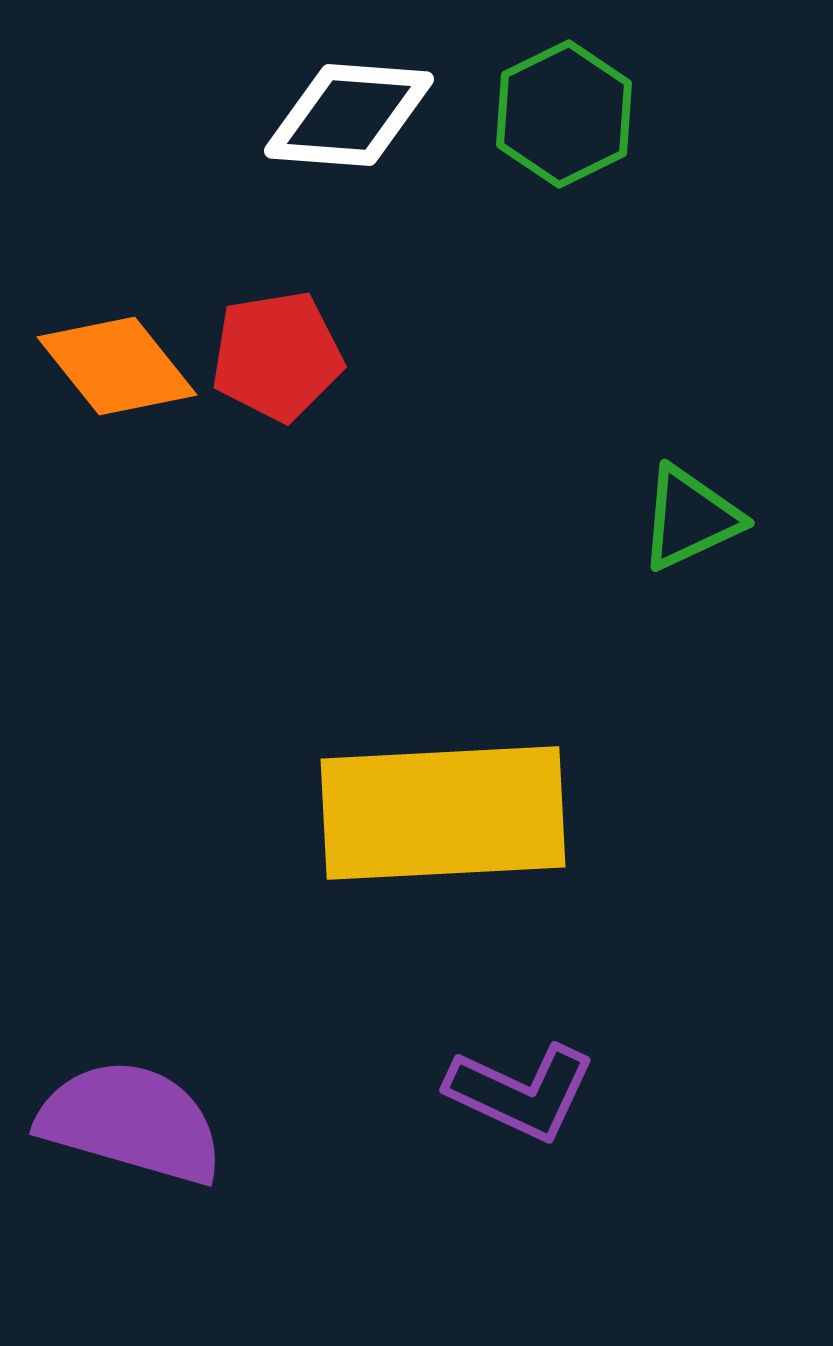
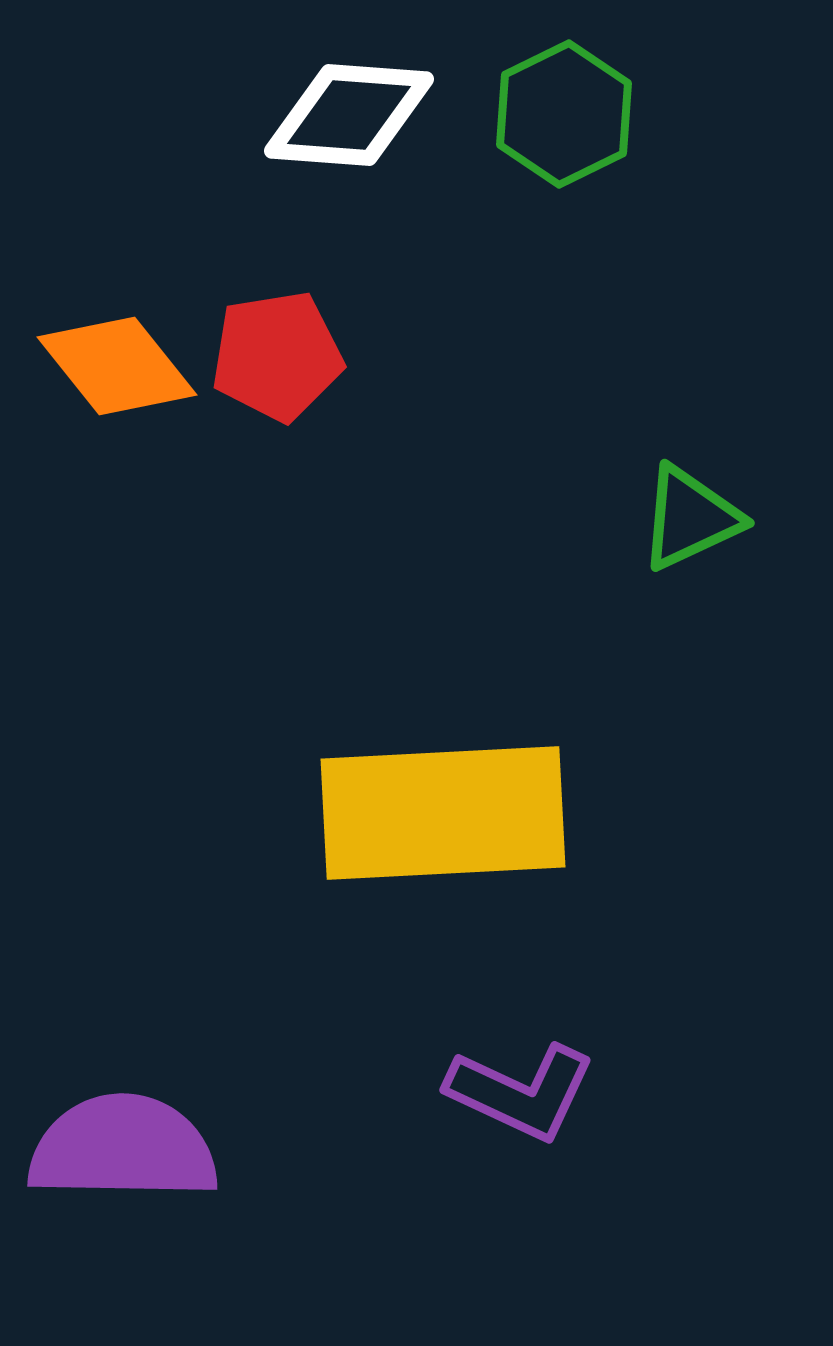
purple semicircle: moved 8 px left, 26 px down; rotated 15 degrees counterclockwise
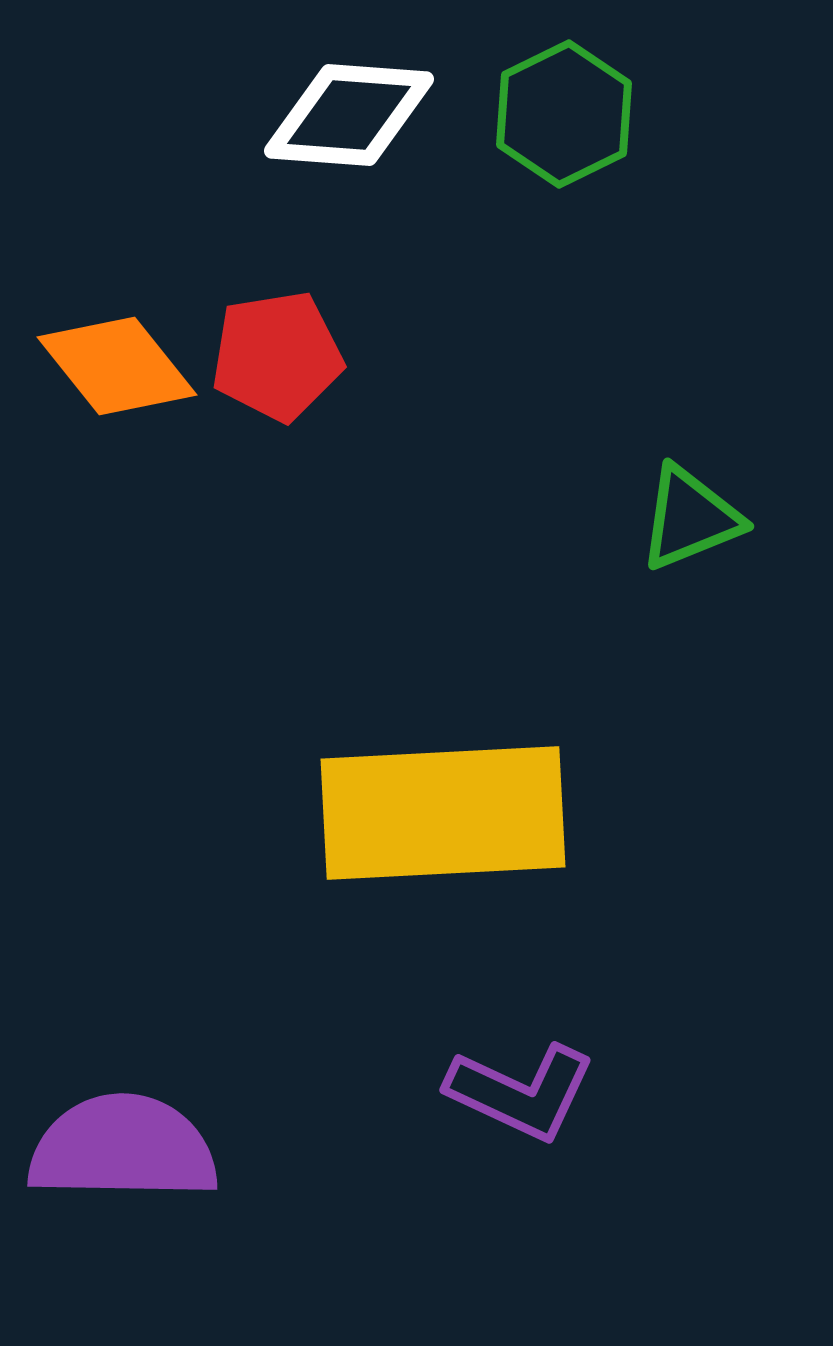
green triangle: rotated 3 degrees clockwise
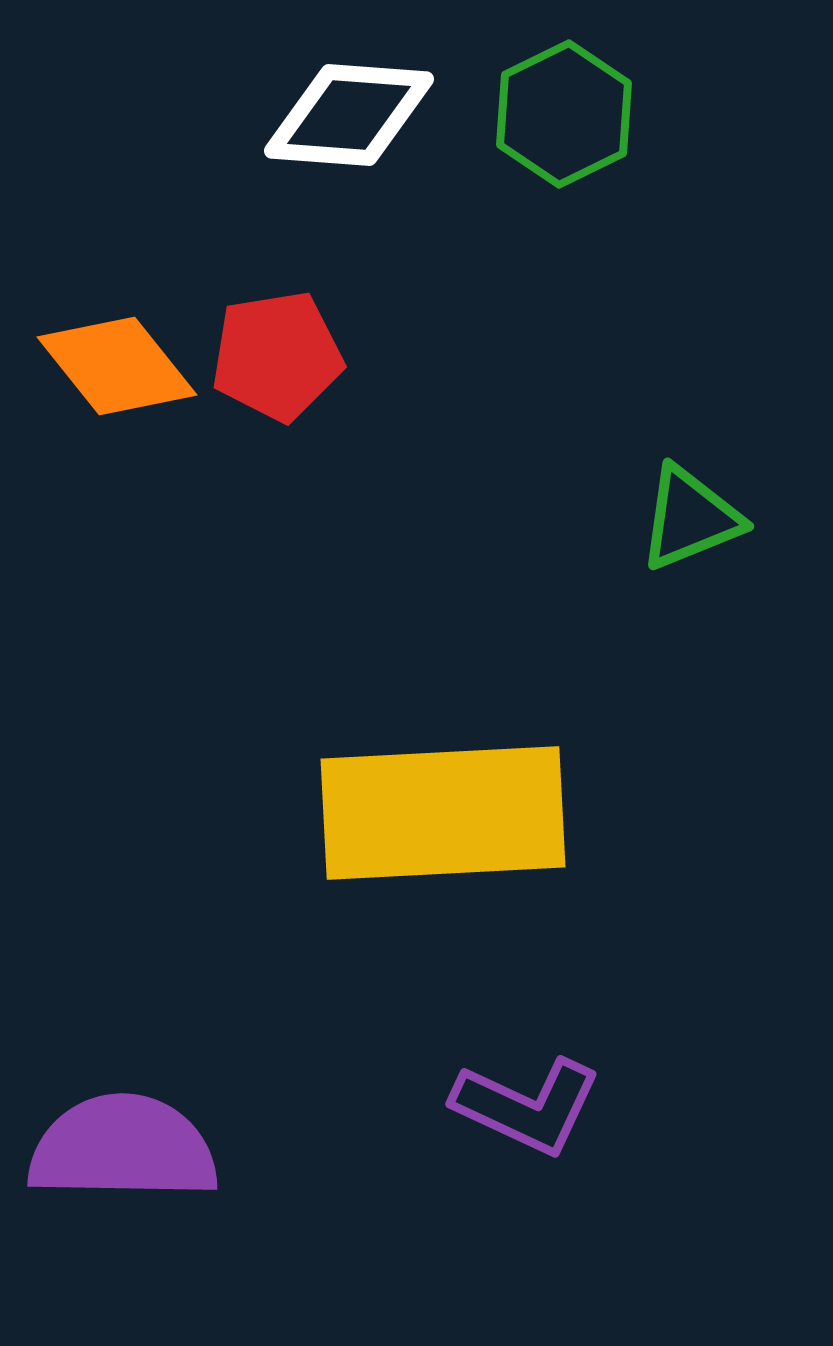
purple L-shape: moved 6 px right, 14 px down
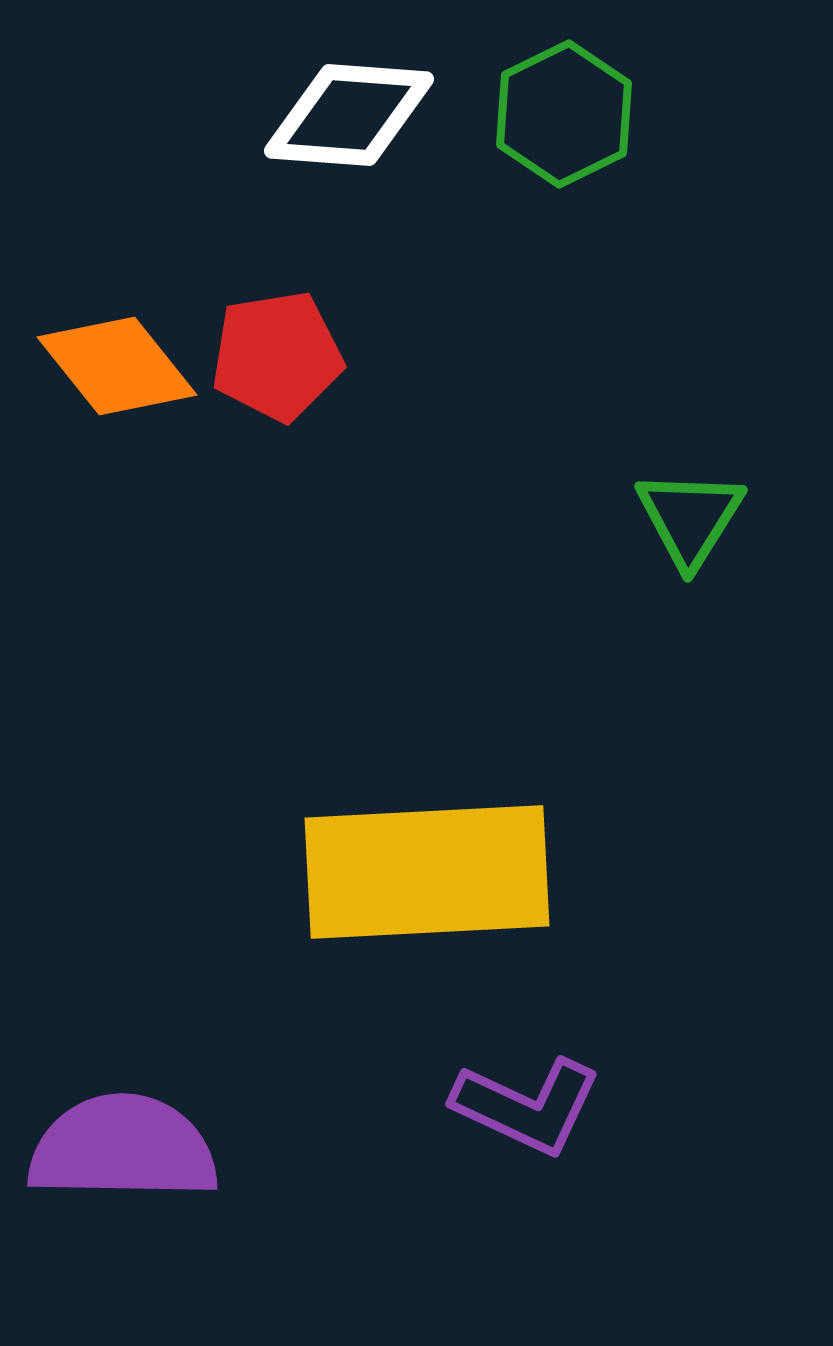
green triangle: rotated 36 degrees counterclockwise
yellow rectangle: moved 16 px left, 59 px down
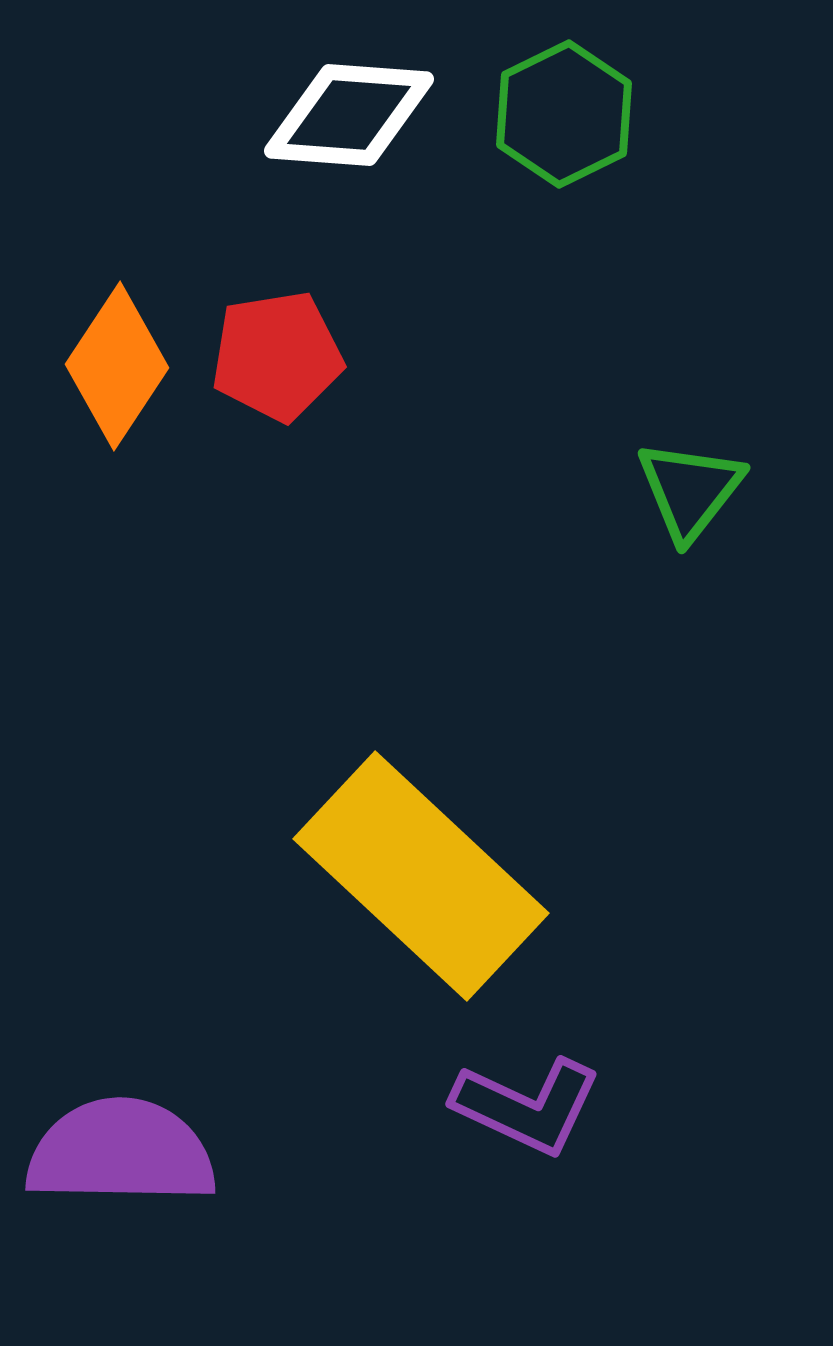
orange diamond: rotated 72 degrees clockwise
green triangle: moved 28 px up; rotated 6 degrees clockwise
yellow rectangle: moved 6 px left, 4 px down; rotated 46 degrees clockwise
purple semicircle: moved 2 px left, 4 px down
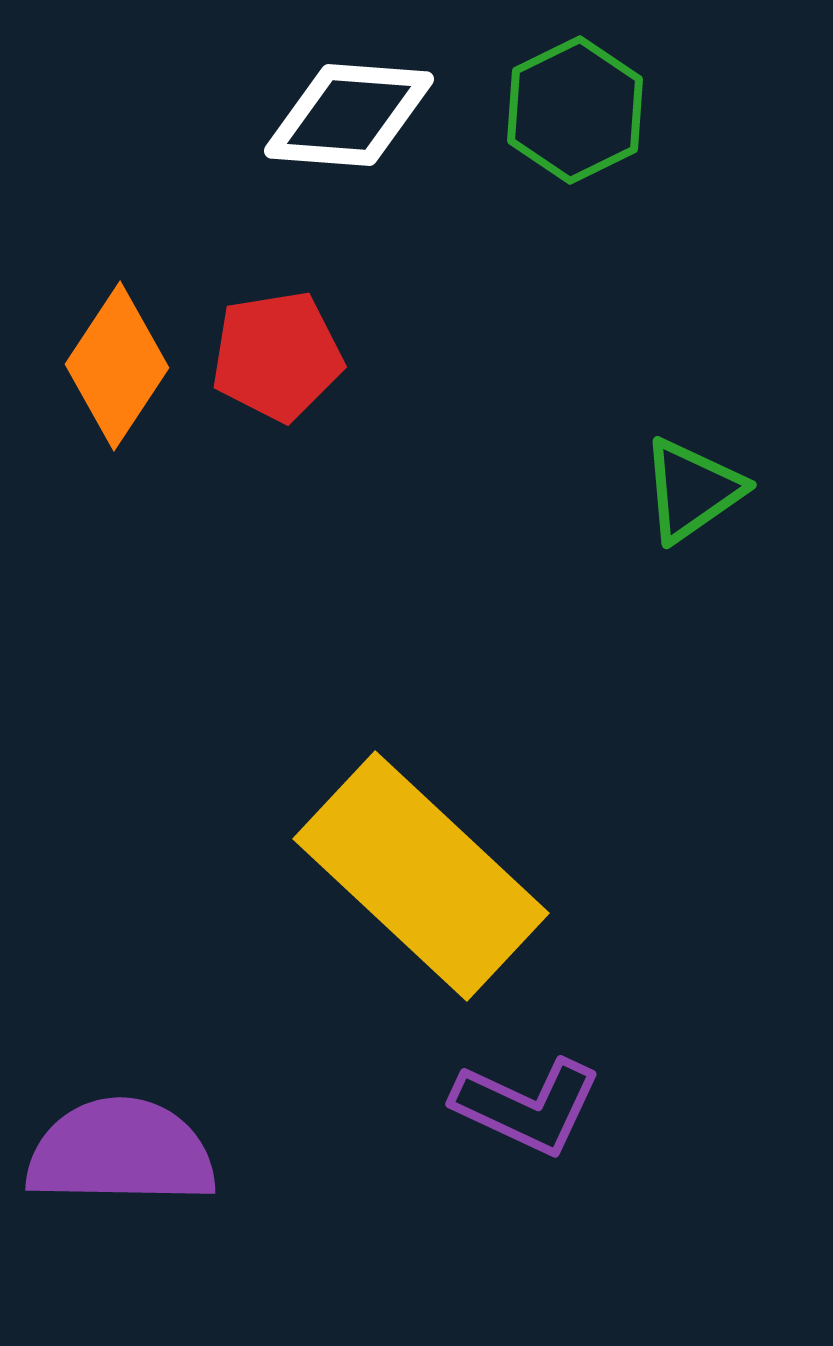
green hexagon: moved 11 px right, 4 px up
green triangle: moved 2 px right; rotated 17 degrees clockwise
